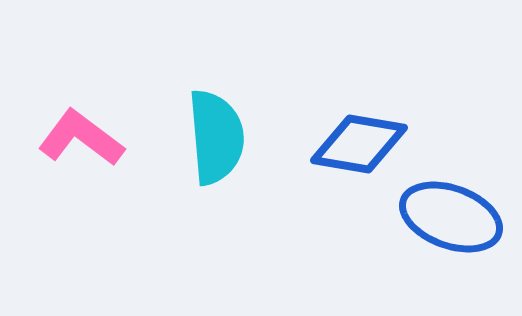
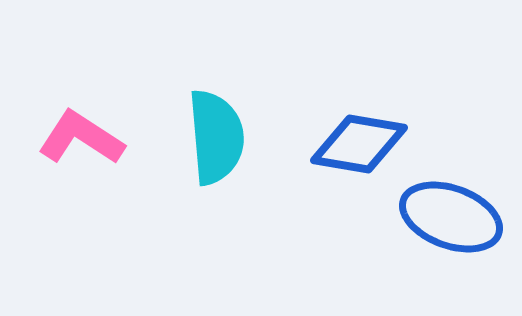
pink L-shape: rotated 4 degrees counterclockwise
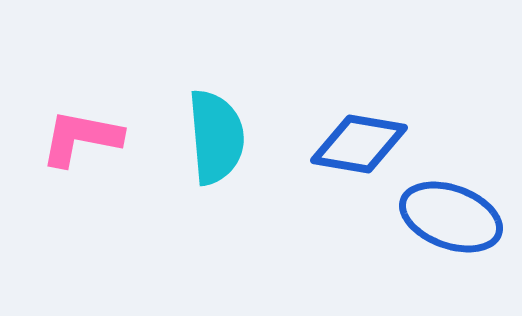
pink L-shape: rotated 22 degrees counterclockwise
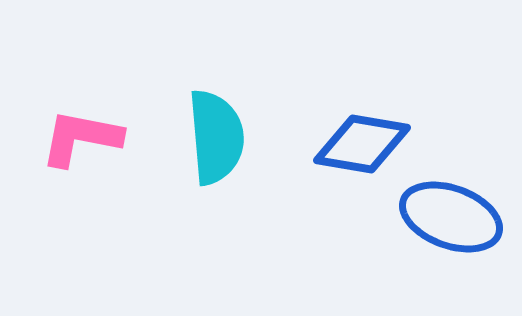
blue diamond: moved 3 px right
